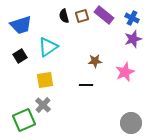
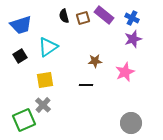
brown square: moved 1 px right, 2 px down
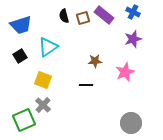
blue cross: moved 1 px right, 6 px up
yellow square: moved 2 px left; rotated 30 degrees clockwise
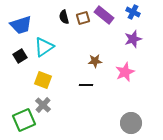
black semicircle: moved 1 px down
cyan triangle: moved 4 px left
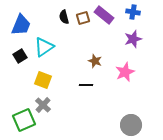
blue cross: rotated 16 degrees counterclockwise
blue trapezoid: rotated 50 degrees counterclockwise
brown star: rotated 24 degrees clockwise
gray circle: moved 2 px down
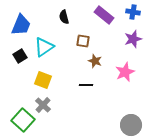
brown square: moved 23 px down; rotated 24 degrees clockwise
green square: moved 1 px left; rotated 25 degrees counterclockwise
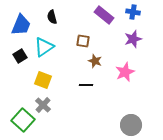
black semicircle: moved 12 px left
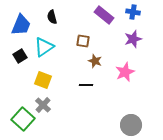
green square: moved 1 px up
